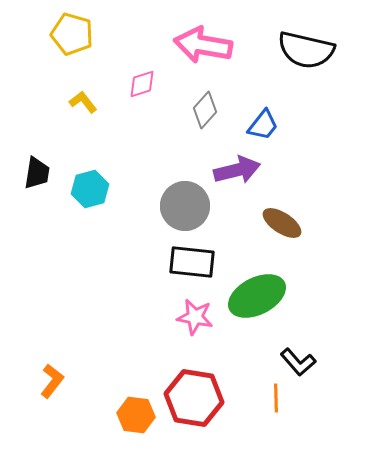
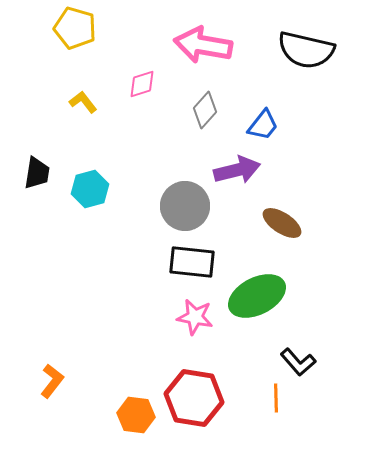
yellow pentagon: moved 3 px right, 6 px up
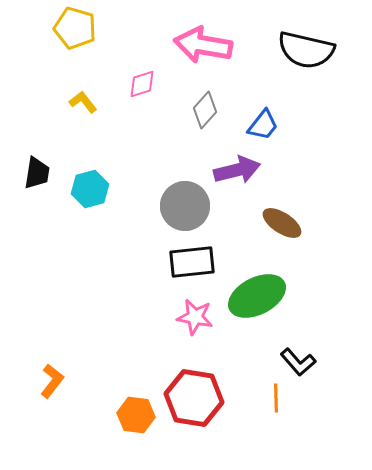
black rectangle: rotated 12 degrees counterclockwise
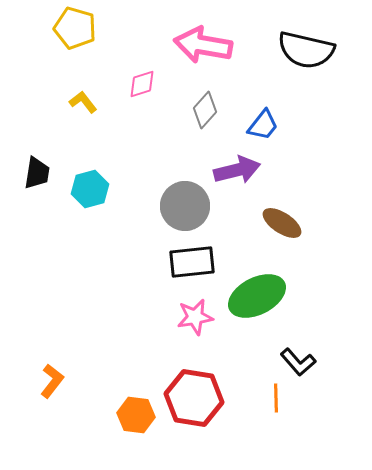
pink star: rotated 21 degrees counterclockwise
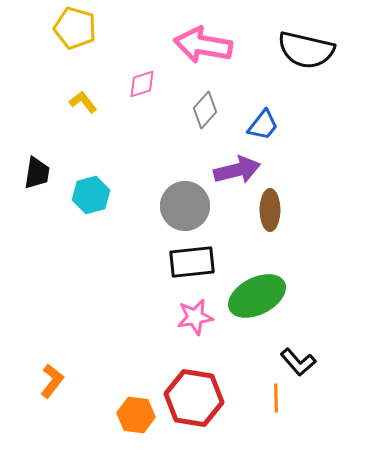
cyan hexagon: moved 1 px right, 6 px down
brown ellipse: moved 12 px left, 13 px up; rotated 57 degrees clockwise
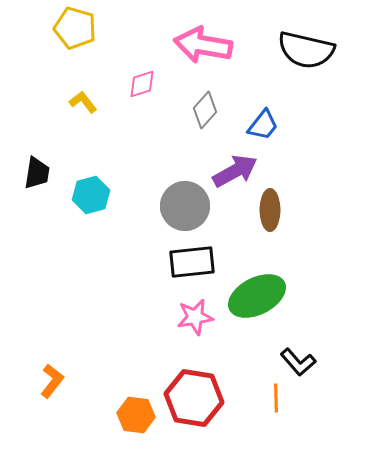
purple arrow: moved 2 px left, 1 px down; rotated 15 degrees counterclockwise
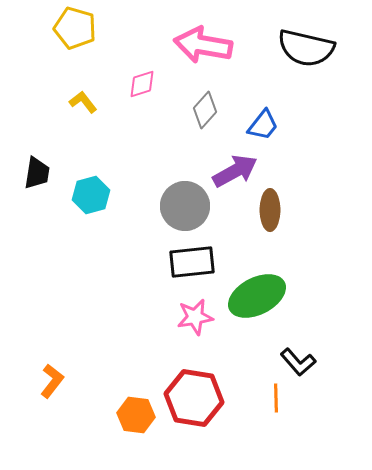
black semicircle: moved 2 px up
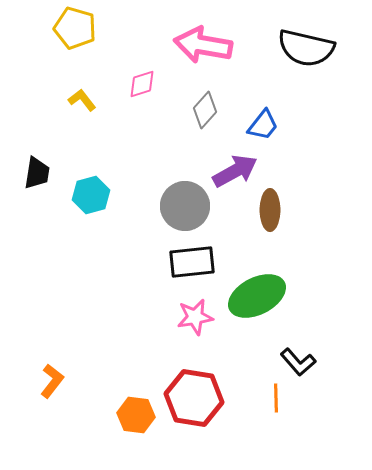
yellow L-shape: moved 1 px left, 2 px up
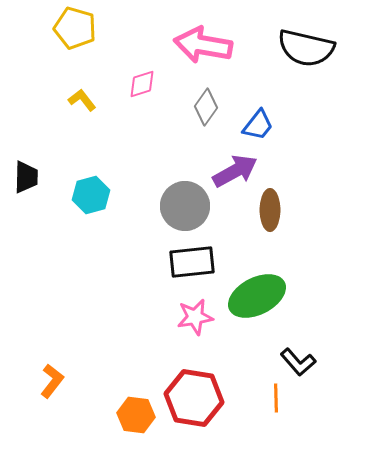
gray diamond: moved 1 px right, 3 px up; rotated 6 degrees counterclockwise
blue trapezoid: moved 5 px left
black trapezoid: moved 11 px left, 4 px down; rotated 8 degrees counterclockwise
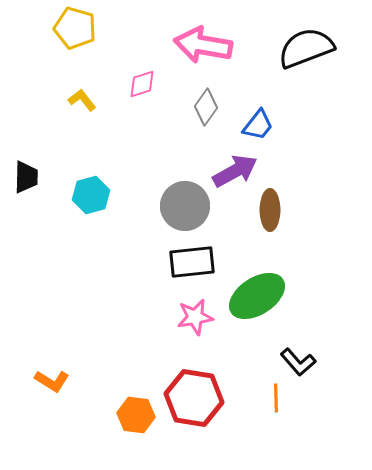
black semicircle: rotated 146 degrees clockwise
green ellipse: rotated 6 degrees counterclockwise
orange L-shape: rotated 84 degrees clockwise
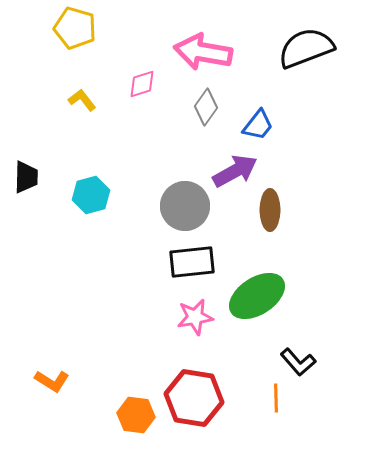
pink arrow: moved 7 px down
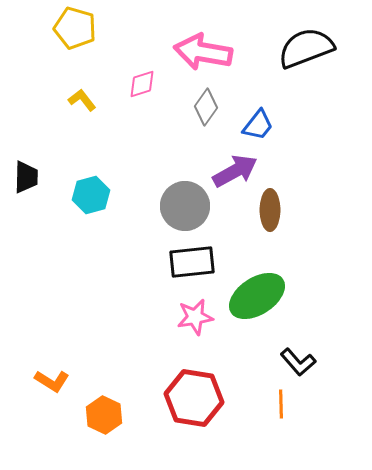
orange line: moved 5 px right, 6 px down
orange hexagon: moved 32 px left; rotated 18 degrees clockwise
